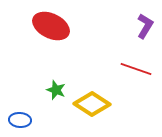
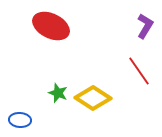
red line: moved 3 px right, 2 px down; rotated 36 degrees clockwise
green star: moved 2 px right, 3 px down
yellow diamond: moved 1 px right, 6 px up
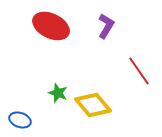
purple L-shape: moved 39 px left
yellow diamond: moved 7 px down; rotated 18 degrees clockwise
blue ellipse: rotated 15 degrees clockwise
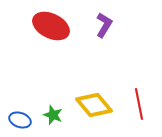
purple L-shape: moved 2 px left, 1 px up
red line: moved 33 px down; rotated 24 degrees clockwise
green star: moved 5 px left, 22 px down
yellow diamond: moved 1 px right
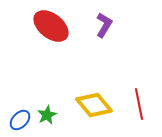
red ellipse: rotated 12 degrees clockwise
green star: moved 6 px left; rotated 24 degrees clockwise
blue ellipse: rotated 65 degrees counterclockwise
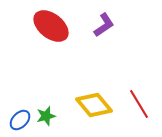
purple L-shape: rotated 25 degrees clockwise
red line: rotated 20 degrees counterclockwise
green star: moved 1 px left, 1 px down; rotated 12 degrees clockwise
